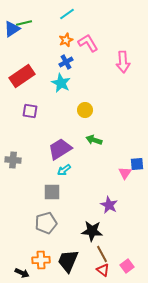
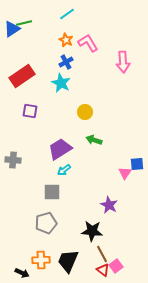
orange star: rotated 24 degrees counterclockwise
yellow circle: moved 2 px down
pink square: moved 11 px left
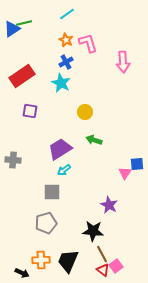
pink L-shape: rotated 15 degrees clockwise
black star: moved 1 px right
